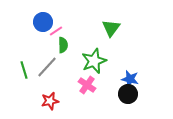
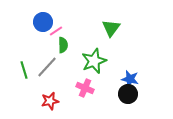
pink cross: moved 2 px left, 3 px down; rotated 12 degrees counterclockwise
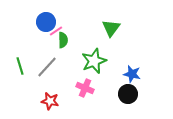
blue circle: moved 3 px right
green semicircle: moved 5 px up
green line: moved 4 px left, 4 px up
blue star: moved 2 px right, 5 px up
red star: rotated 24 degrees clockwise
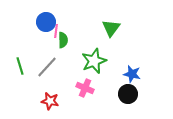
pink line: rotated 48 degrees counterclockwise
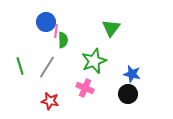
gray line: rotated 10 degrees counterclockwise
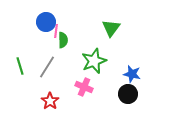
pink cross: moved 1 px left, 1 px up
red star: rotated 24 degrees clockwise
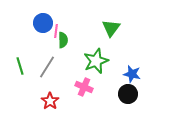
blue circle: moved 3 px left, 1 px down
green star: moved 2 px right
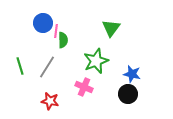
red star: rotated 24 degrees counterclockwise
